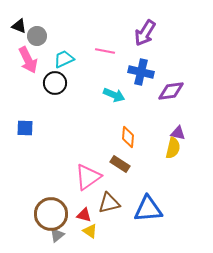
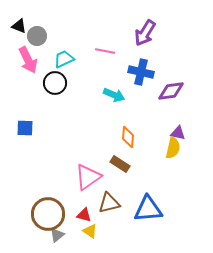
brown circle: moved 3 px left
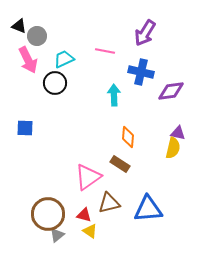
cyan arrow: rotated 115 degrees counterclockwise
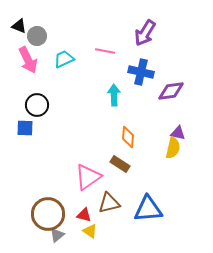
black circle: moved 18 px left, 22 px down
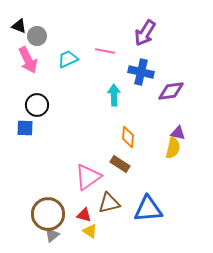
cyan trapezoid: moved 4 px right
gray triangle: moved 5 px left
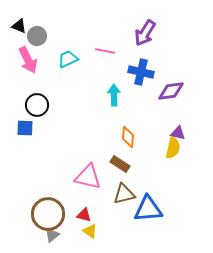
pink triangle: rotated 48 degrees clockwise
brown triangle: moved 15 px right, 9 px up
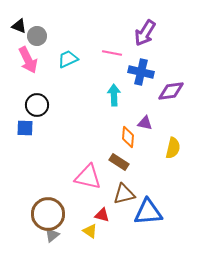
pink line: moved 7 px right, 2 px down
purple triangle: moved 33 px left, 10 px up
brown rectangle: moved 1 px left, 2 px up
blue triangle: moved 3 px down
red triangle: moved 18 px right
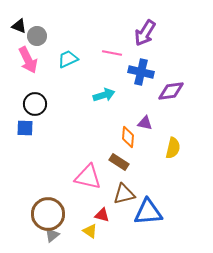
cyan arrow: moved 10 px left; rotated 75 degrees clockwise
black circle: moved 2 px left, 1 px up
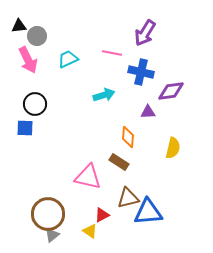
black triangle: rotated 28 degrees counterclockwise
purple triangle: moved 3 px right, 11 px up; rotated 14 degrees counterclockwise
brown triangle: moved 4 px right, 4 px down
red triangle: rotated 42 degrees counterclockwise
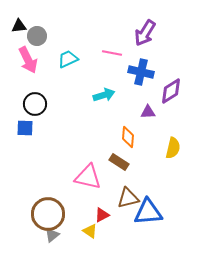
purple diamond: rotated 24 degrees counterclockwise
